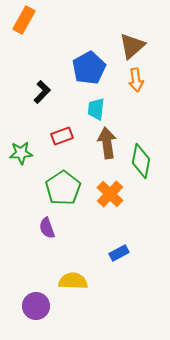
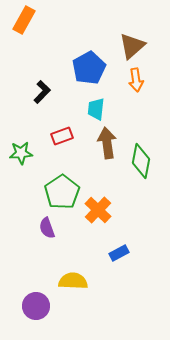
green pentagon: moved 1 px left, 4 px down
orange cross: moved 12 px left, 16 px down
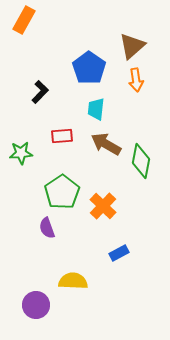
blue pentagon: rotated 8 degrees counterclockwise
black L-shape: moved 2 px left
red rectangle: rotated 15 degrees clockwise
brown arrow: moved 1 px left, 1 px down; rotated 52 degrees counterclockwise
orange cross: moved 5 px right, 4 px up
purple circle: moved 1 px up
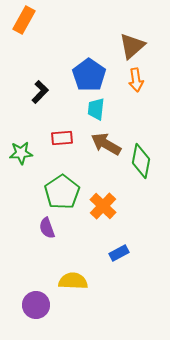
blue pentagon: moved 7 px down
red rectangle: moved 2 px down
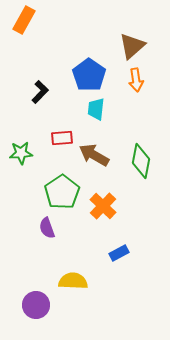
brown arrow: moved 12 px left, 11 px down
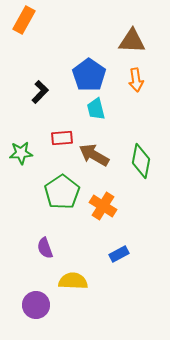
brown triangle: moved 5 px up; rotated 44 degrees clockwise
cyan trapezoid: rotated 20 degrees counterclockwise
orange cross: rotated 12 degrees counterclockwise
purple semicircle: moved 2 px left, 20 px down
blue rectangle: moved 1 px down
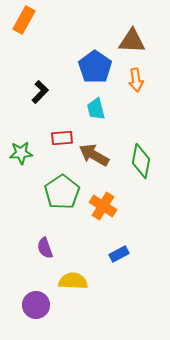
blue pentagon: moved 6 px right, 8 px up
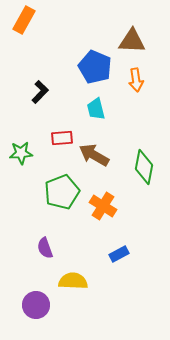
blue pentagon: rotated 12 degrees counterclockwise
green diamond: moved 3 px right, 6 px down
green pentagon: rotated 12 degrees clockwise
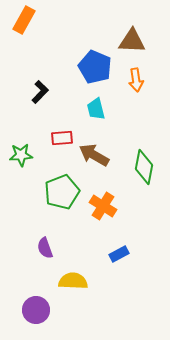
green star: moved 2 px down
purple circle: moved 5 px down
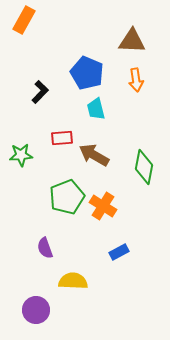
blue pentagon: moved 8 px left, 6 px down
green pentagon: moved 5 px right, 5 px down
blue rectangle: moved 2 px up
